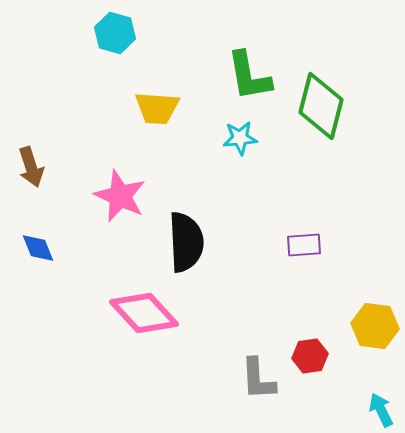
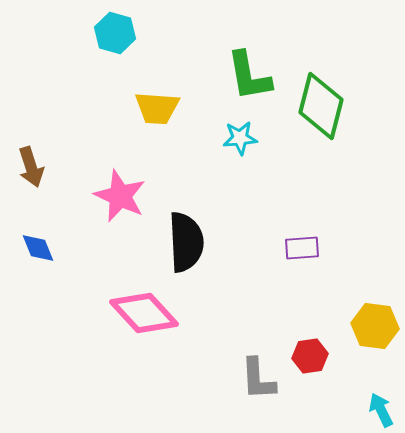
purple rectangle: moved 2 px left, 3 px down
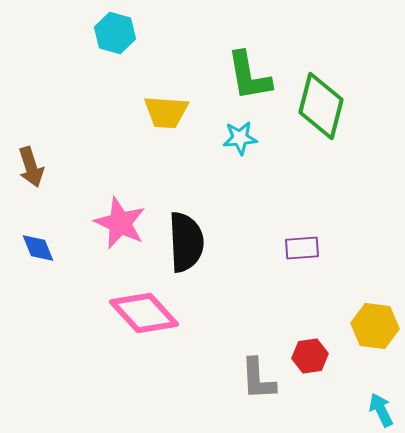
yellow trapezoid: moved 9 px right, 4 px down
pink star: moved 27 px down
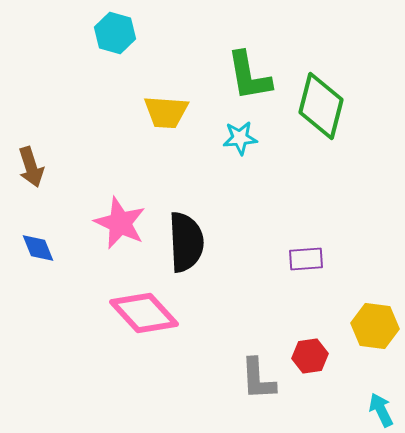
purple rectangle: moved 4 px right, 11 px down
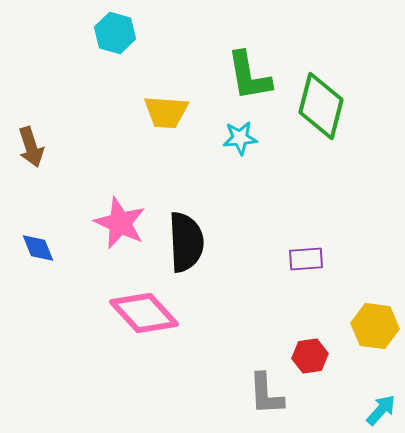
brown arrow: moved 20 px up
gray L-shape: moved 8 px right, 15 px down
cyan arrow: rotated 68 degrees clockwise
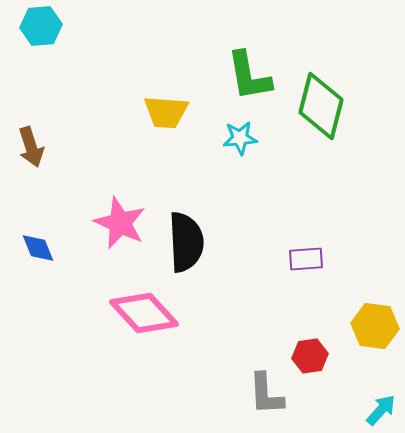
cyan hexagon: moved 74 px left, 7 px up; rotated 21 degrees counterclockwise
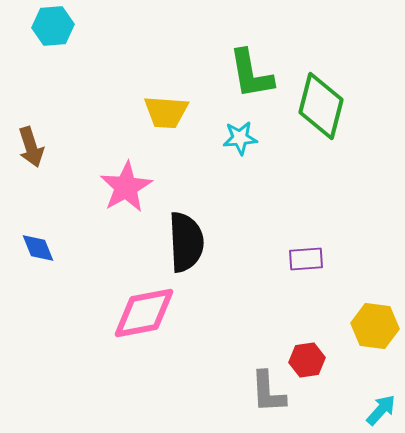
cyan hexagon: moved 12 px right
green L-shape: moved 2 px right, 2 px up
pink star: moved 6 px right, 36 px up; rotated 18 degrees clockwise
pink diamond: rotated 58 degrees counterclockwise
red hexagon: moved 3 px left, 4 px down
gray L-shape: moved 2 px right, 2 px up
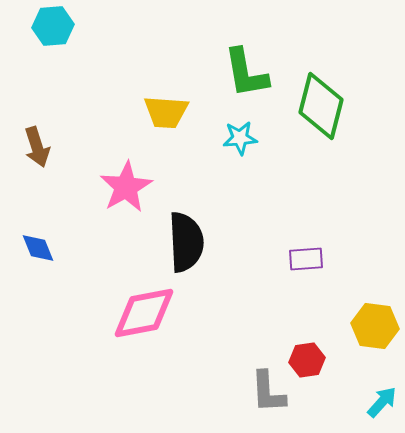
green L-shape: moved 5 px left, 1 px up
brown arrow: moved 6 px right
cyan arrow: moved 1 px right, 8 px up
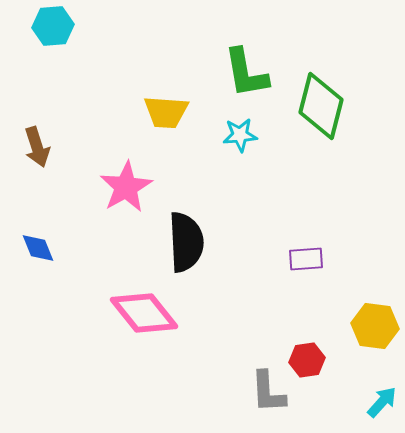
cyan star: moved 3 px up
pink diamond: rotated 62 degrees clockwise
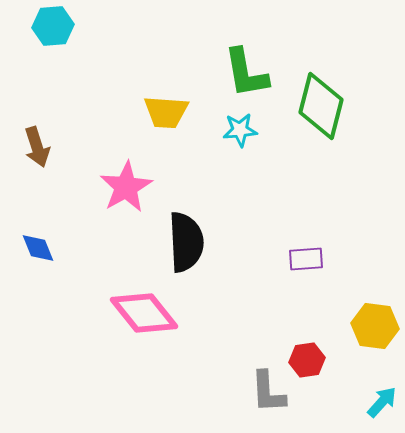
cyan star: moved 5 px up
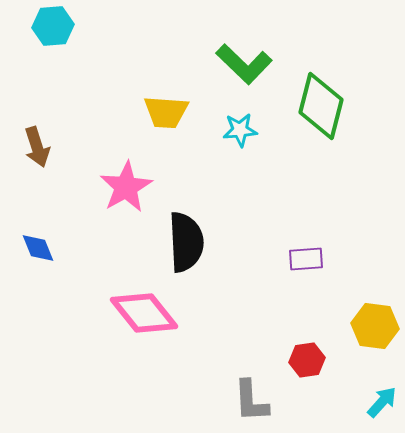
green L-shape: moved 2 px left, 9 px up; rotated 36 degrees counterclockwise
gray L-shape: moved 17 px left, 9 px down
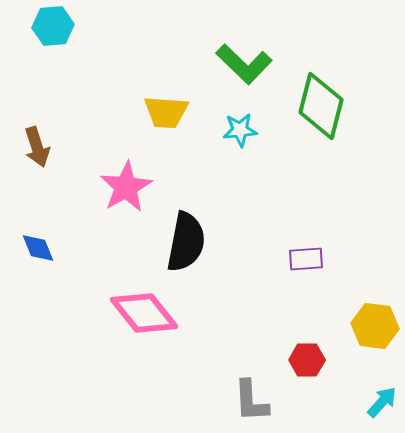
black semicircle: rotated 14 degrees clockwise
red hexagon: rotated 8 degrees clockwise
